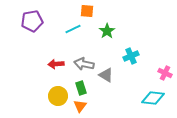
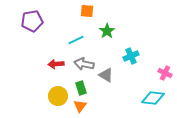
cyan line: moved 3 px right, 11 px down
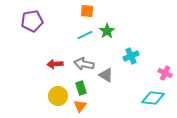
cyan line: moved 9 px right, 5 px up
red arrow: moved 1 px left
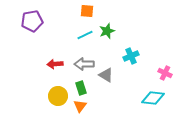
green star: rotated 14 degrees clockwise
gray arrow: rotated 12 degrees counterclockwise
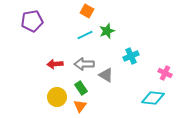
orange square: rotated 24 degrees clockwise
green rectangle: rotated 16 degrees counterclockwise
yellow circle: moved 1 px left, 1 px down
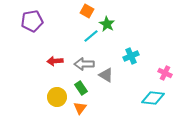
green star: moved 7 px up; rotated 21 degrees counterclockwise
cyan line: moved 6 px right, 1 px down; rotated 14 degrees counterclockwise
red arrow: moved 3 px up
orange triangle: moved 2 px down
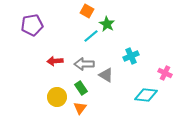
purple pentagon: moved 4 px down
cyan diamond: moved 7 px left, 3 px up
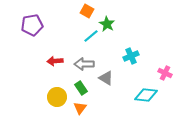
gray triangle: moved 3 px down
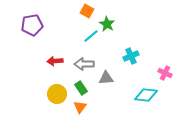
gray triangle: rotated 35 degrees counterclockwise
yellow circle: moved 3 px up
orange triangle: moved 1 px up
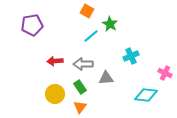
green star: moved 3 px right
gray arrow: moved 1 px left
green rectangle: moved 1 px left, 1 px up
yellow circle: moved 2 px left
